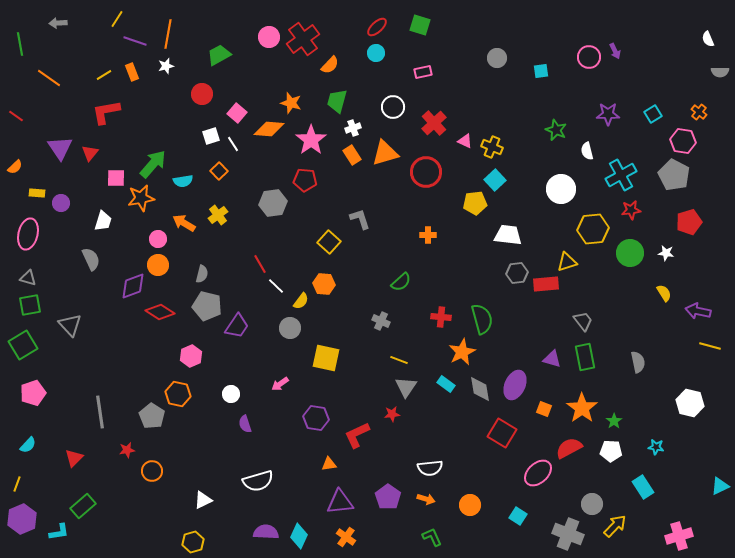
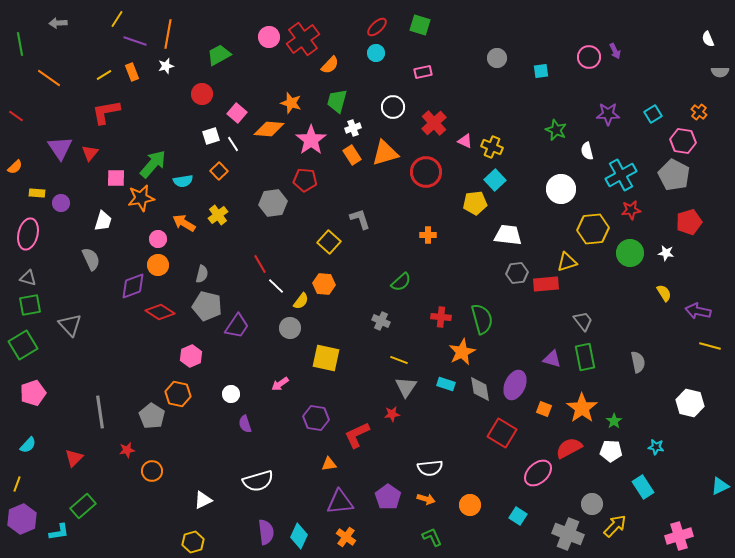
cyan rectangle at (446, 384): rotated 18 degrees counterclockwise
purple semicircle at (266, 532): rotated 80 degrees clockwise
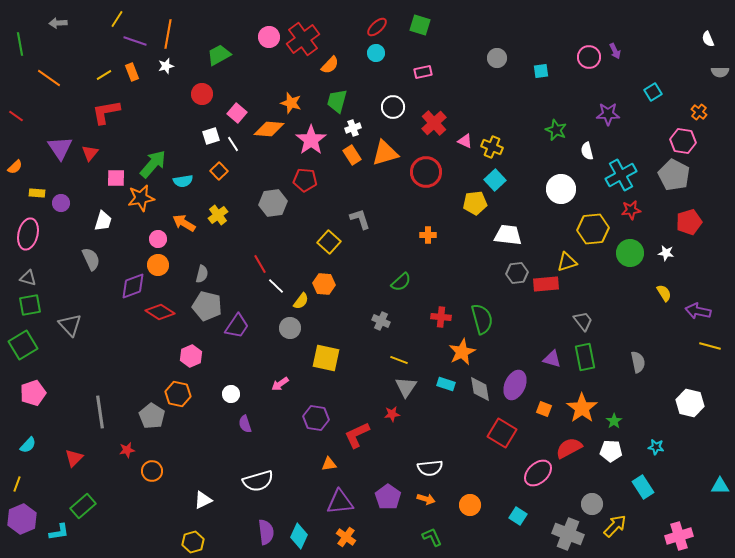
cyan square at (653, 114): moved 22 px up
cyan triangle at (720, 486): rotated 24 degrees clockwise
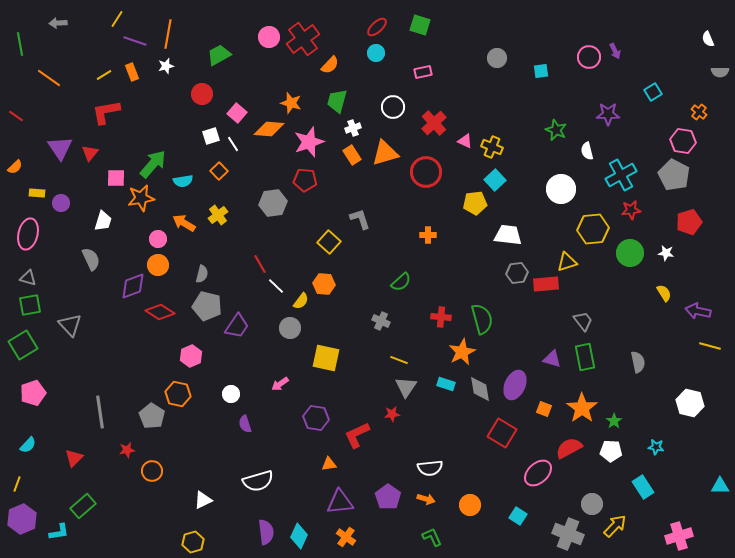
pink star at (311, 140): moved 2 px left, 2 px down; rotated 16 degrees clockwise
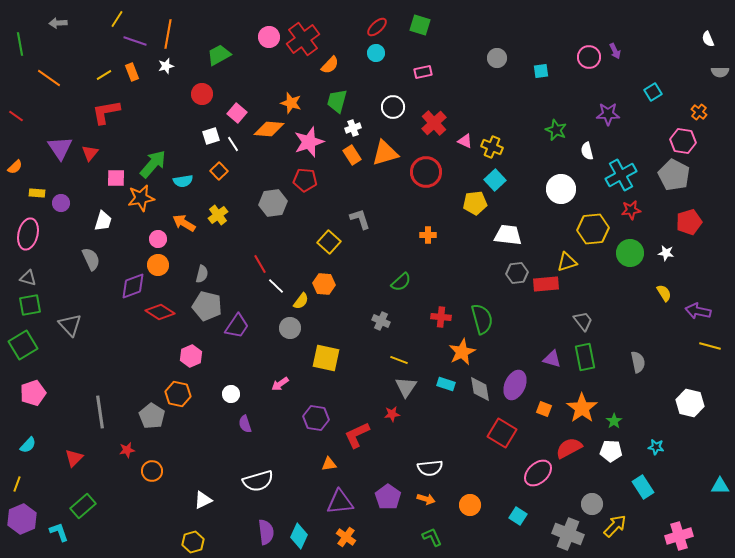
cyan L-shape at (59, 532): rotated 100 degrees counterclockwise
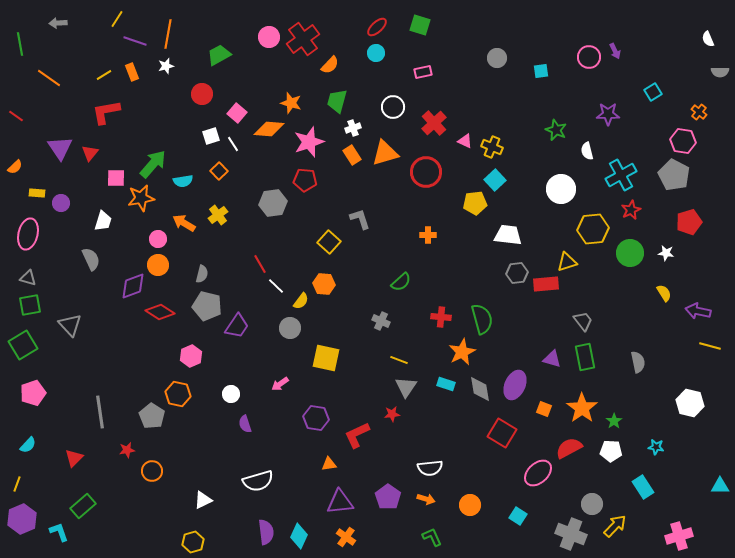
red star at (631, 210): rotated 18 degrees counterclockwise
gray cross at (568, 534): moved 3 px right
